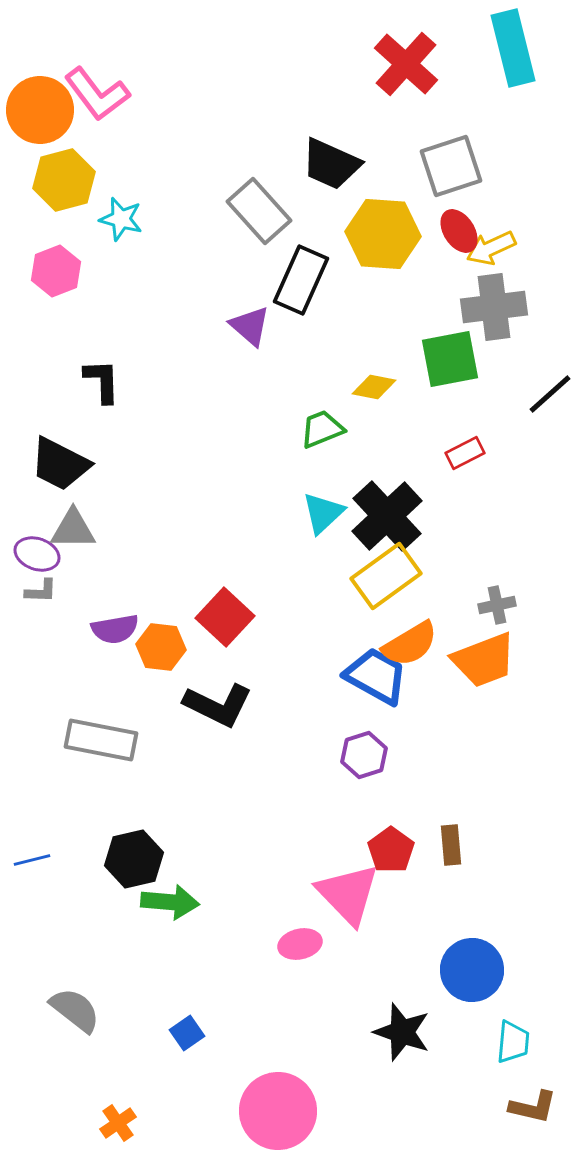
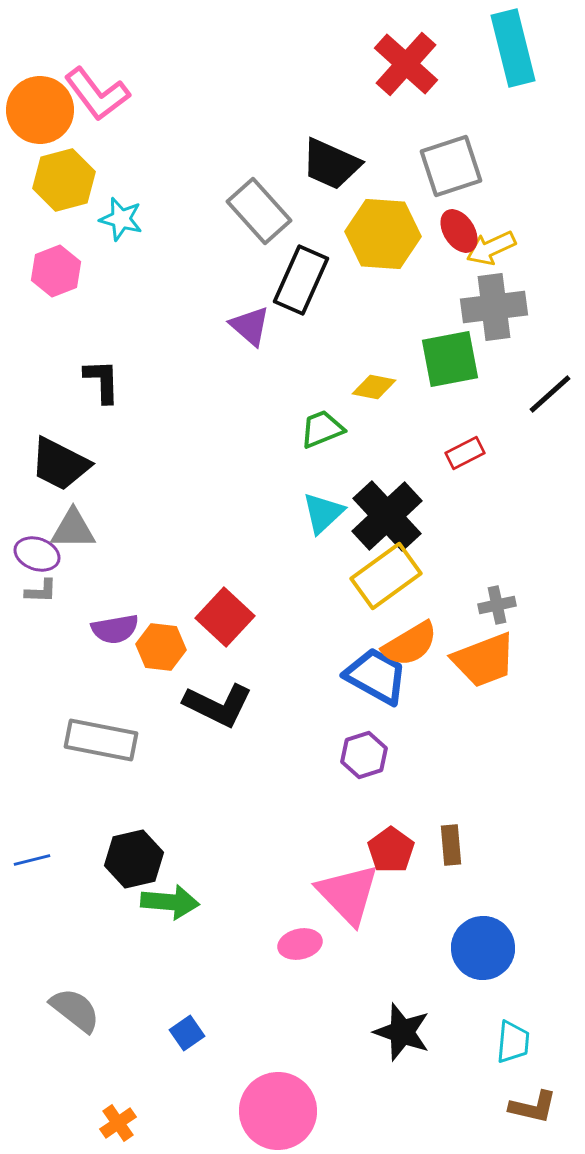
blue circle at (472, 970): moved 11 px right, 22 px up
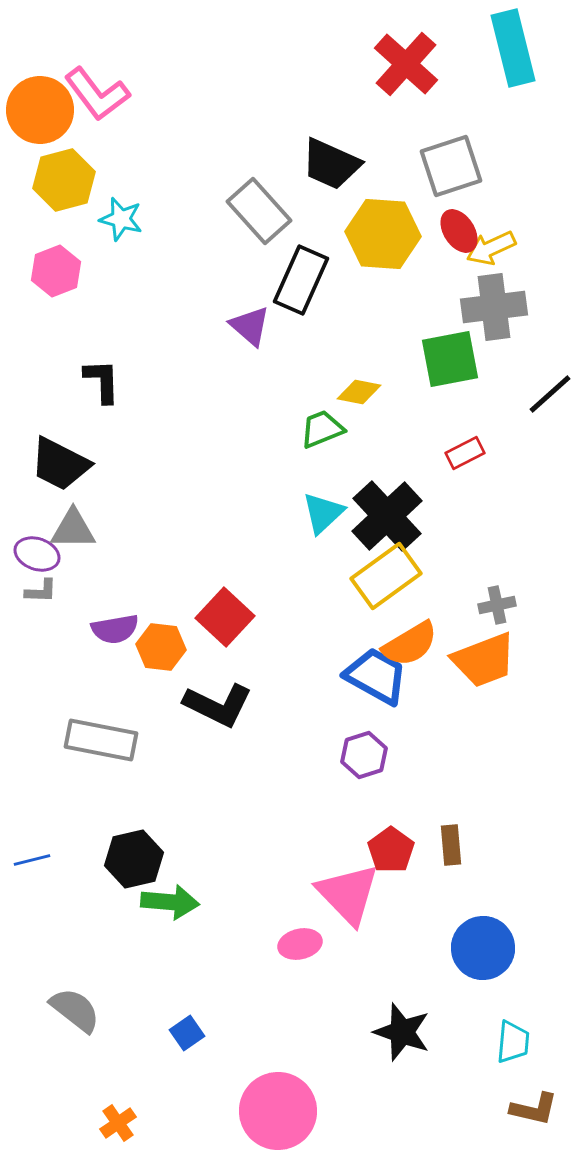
yellow diamond at (374, 387): moved 15 px left, 5 px down
brown L-shape at (533, 1107): moved 1 px right, 2 px down
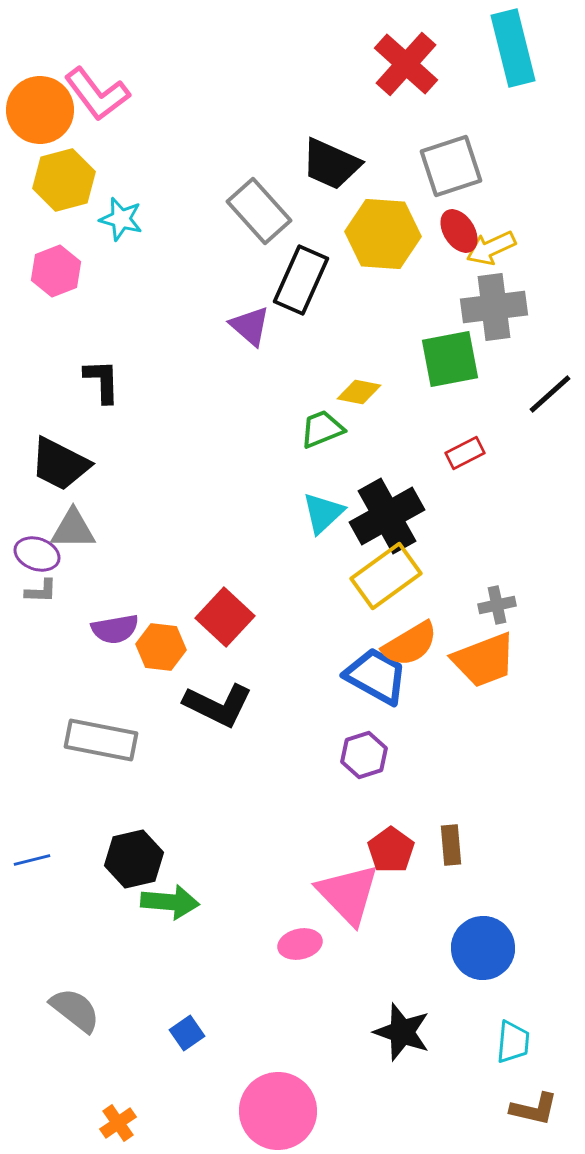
black cross at (387, 516): rotated 14 degrees clockwise
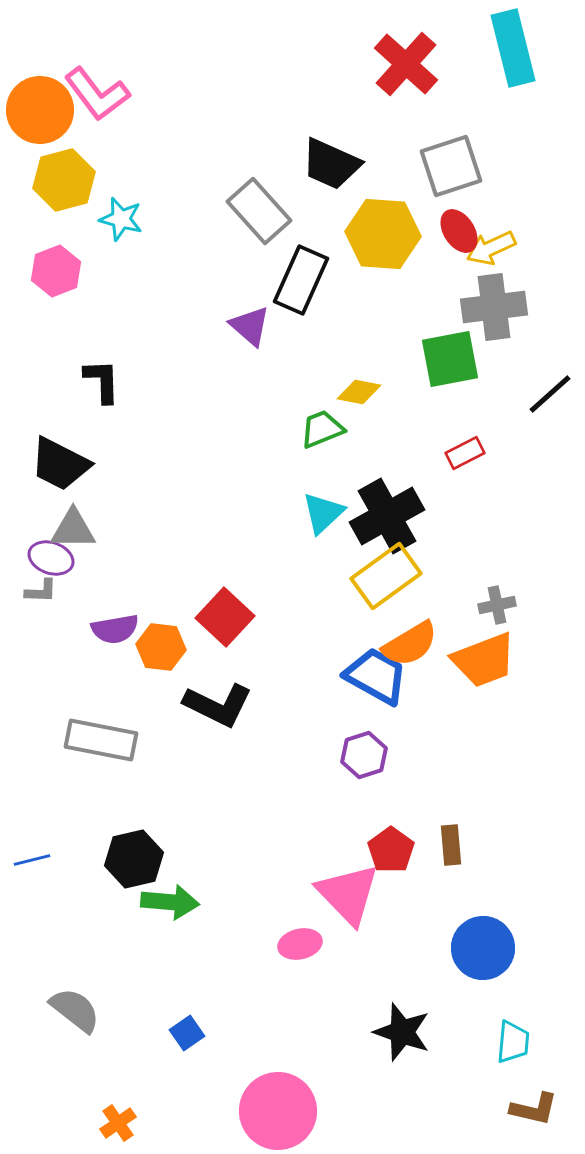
purple ellipse at (37, 554): moved 14 px right, 4 px down
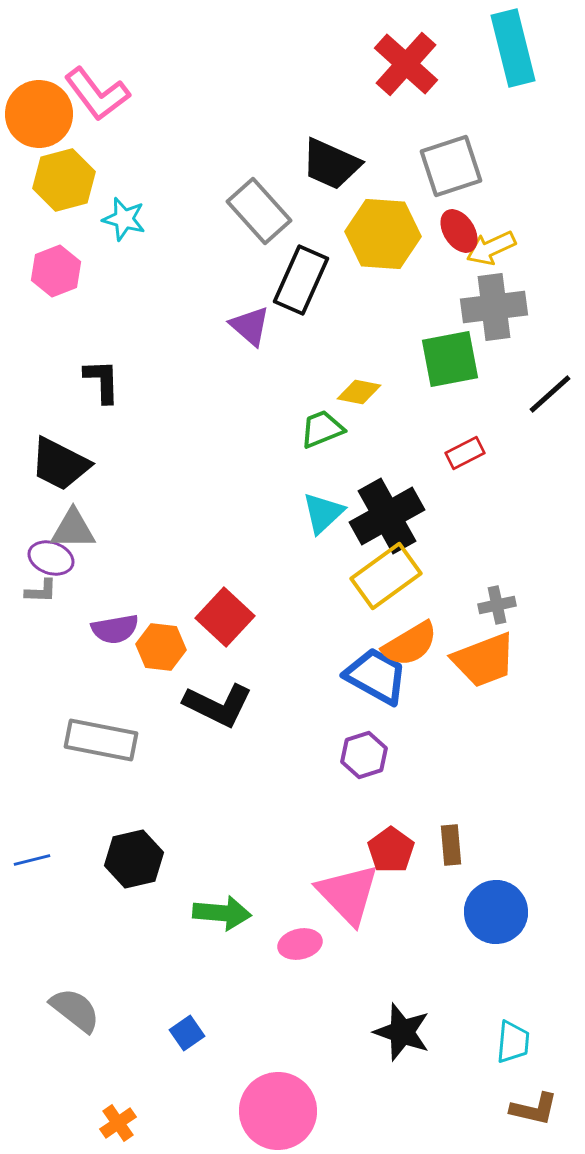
orange circle at (40, 110): moved 1 px left, 4 px down
cyan star at (121, 219): moved 3 px right
green arrow at (170, 902): moved 52 px right, 11 px down
blue circle at (483, 948): moved 13 px right, 36 px up
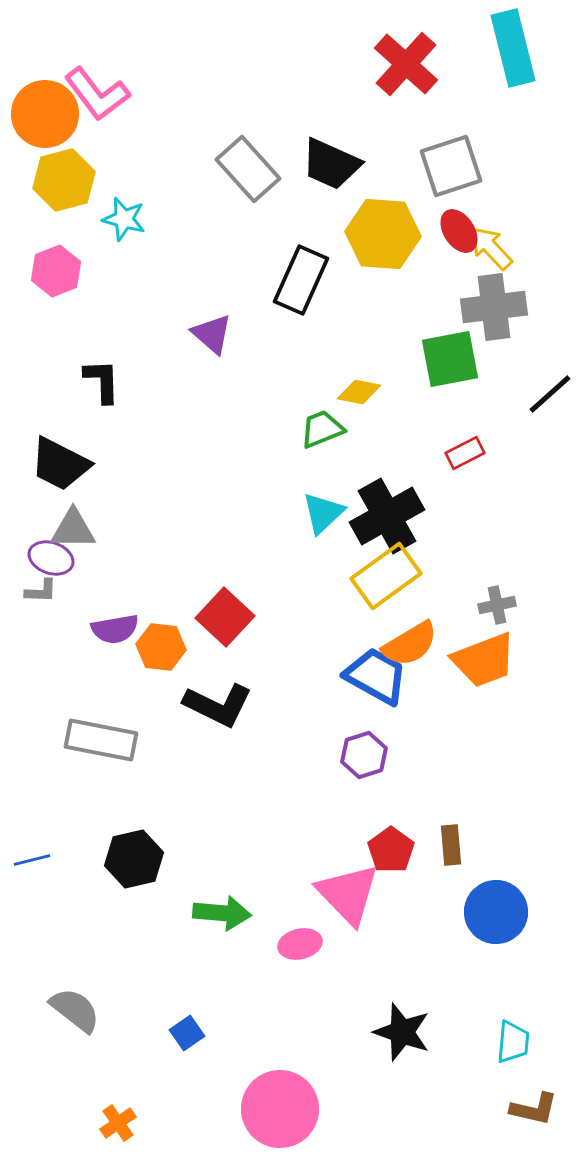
orange circle at (39, 114): moved 6 px right
gray rectangle at (259, 211): moved 11 px left, 42 px up
yellow arrow at (491, 248): rotated 72 degrees clockwise
purple triangle at (250, 326): moved 38 px left, 8 px down
pink circle at (278, 1111): moved 2 px right, 2 px up
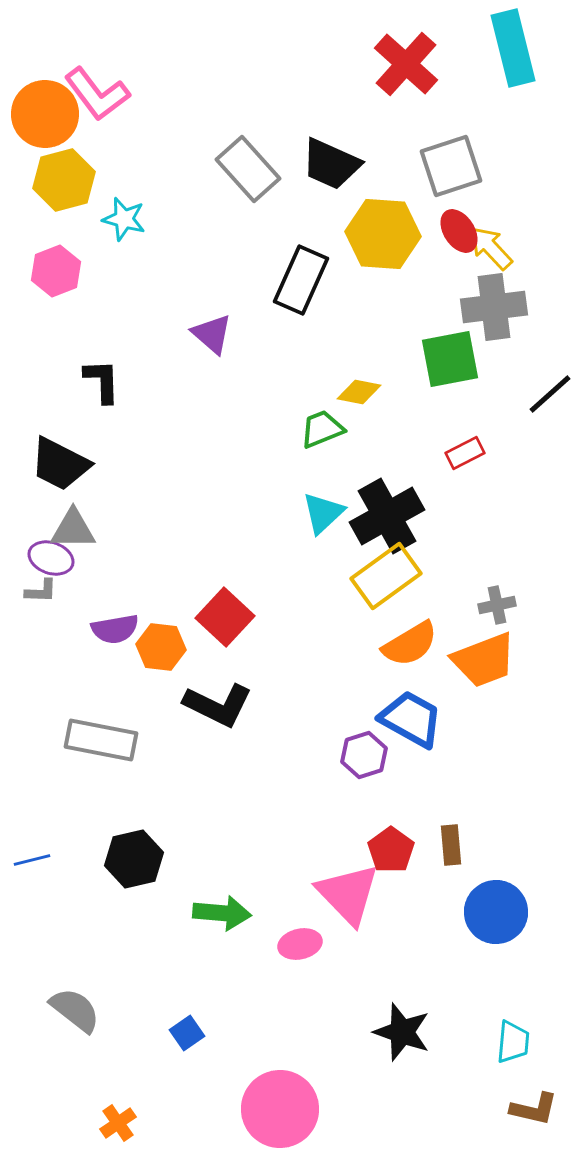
blue trapezoid at (376, 676): moved 35 px right, 43 px down
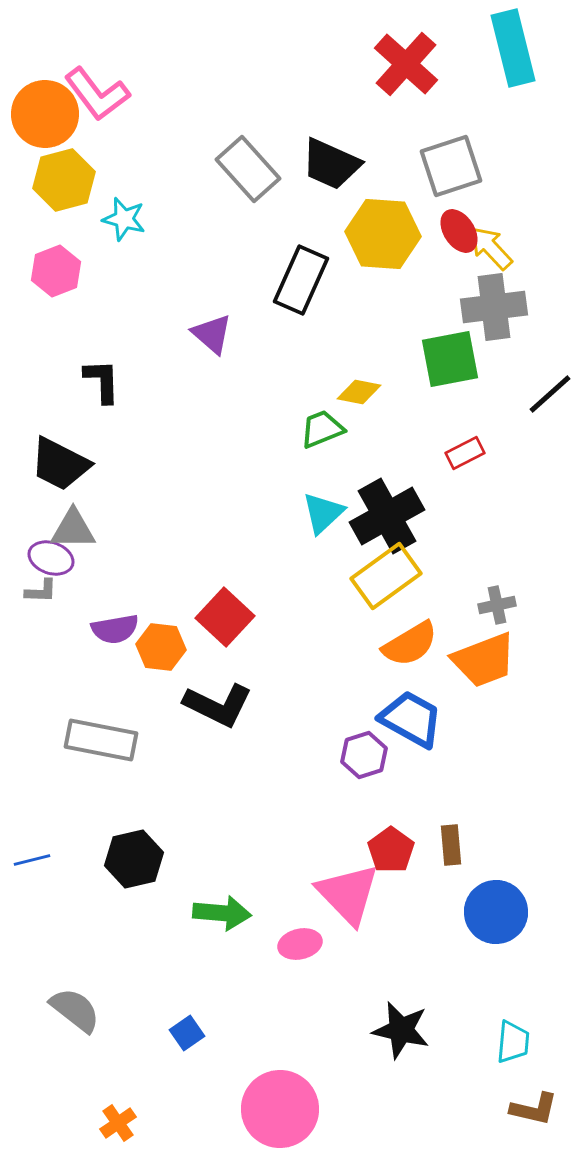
black star at (402, 1032): moved 1 px left, 2 px up; rotated 6 degrees counterclockwise
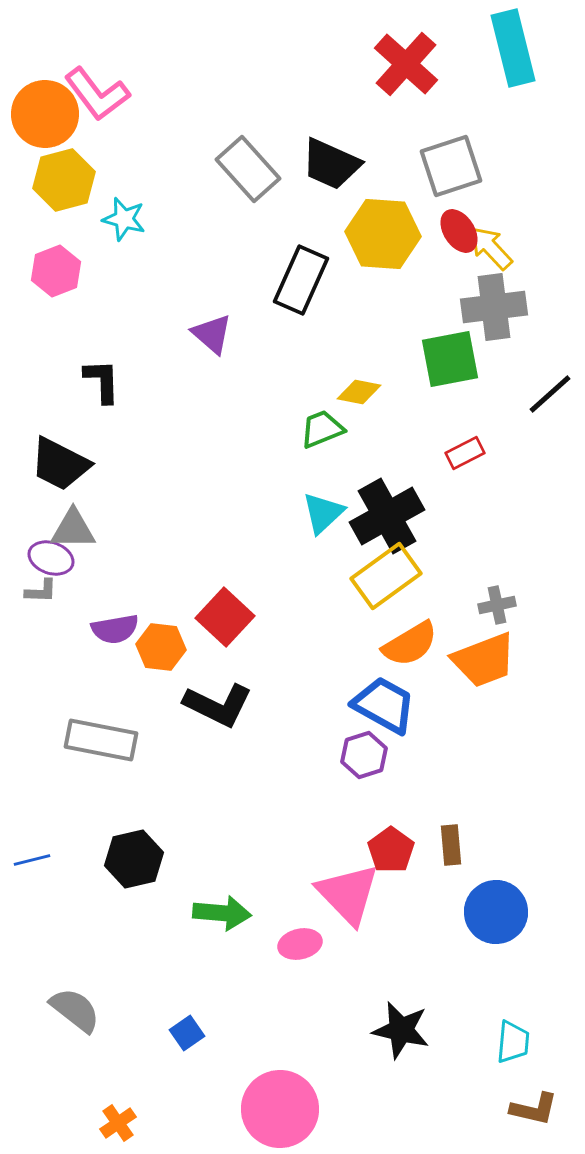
blue trapezoid at (411, 719): moved 27 px left, 14 px up
